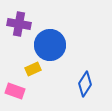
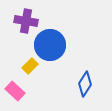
purple cross: moved 7 px right, 3 px up
yellow rectangle: moved 3 px left, 3 px up; rotated 21 degrees counterclockwise
pink rectangle: rotated 24 degrees clockwise
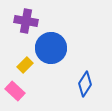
blue circle: moved 1 px right, 3 px down
yellow rectangle: moved 5 px left, 1 px up
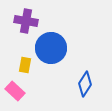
yellow rectangle: rotated 35 degrees counterclockwise
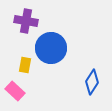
blue diamond: moved 7 px right, 2 px up
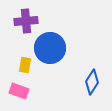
purple cross: rotated 15 degrees counterclockwise
blue circle: moved 1 px left
pink rectangle: moved 4 px right; rotated 24 degrees counterclockwise
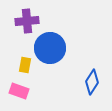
purple cross: moved 1 px right
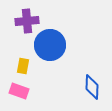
blue circle: moved 3 px up
yellow rectangle: moved 2 px left, 1 px down
blue diamond: moved 5 px down; rotated 30 degrees counterclockwise
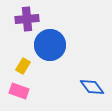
purple cross: moved 2 px up
yellow rectangle: rotated 21 degrees clockwise
blue diamond: rotated 40 degrees counterclockwise
